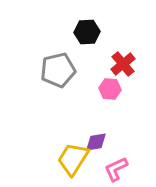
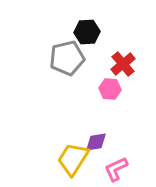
gray pentagon: moved 9 px right, 12 px up
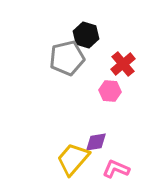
black hexagon: moved 1 px left, 3 px down; rotated 20 degrees clockwise
pink hexagon: moved 2 px down
yellow trapezoid: rotated 9 degrees clockwise
pink L-shape: rotated 48 degrees clockwise
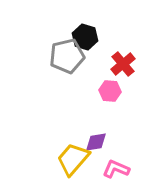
black hexagon: moved 1 px left, 2 px down
gray pentagon: moved 2 px up
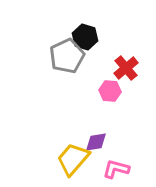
gray pentagon: rotated 12 degrees counterclockwise
red cross: moved 3 px right, 4 px down
pink L-shape: rotated 8 degrees counterclockwise
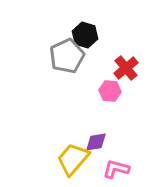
black hexagon: moved 2 px up
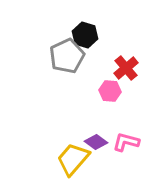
purple diamond: rotated 45 degrees clockwise
pink L-shape: moved 10 px right, 27 px up
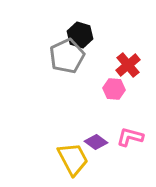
black hexagon: moved 5 px left
red cross: moved 2 px right, 3 px up
pink hexagon: moved 4 px right, 2 px up
pink L-shape: moved 4 px right, 5 px up
yellow trapezoid: rotated 111 degrees clockwise
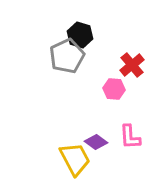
red cross: moved 4 px right
pink L-shape: rotated 108 degrees counterclockwise
yellow trapezoid: moved 2 px right
